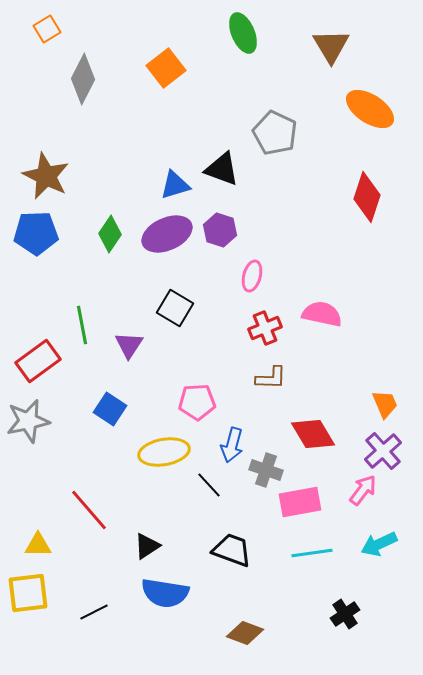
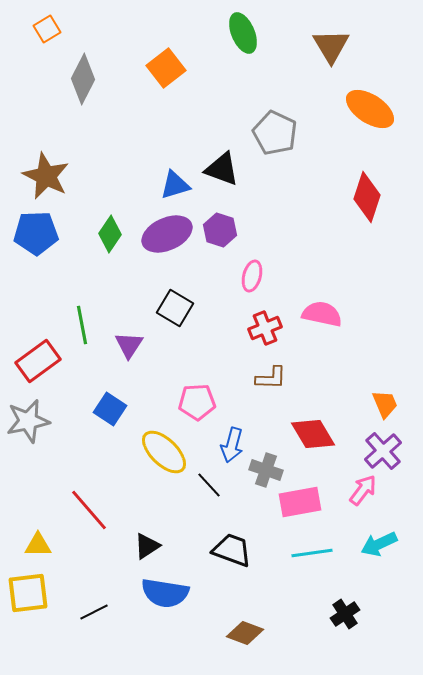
yellow ellipse at (164, 452): rotated 54 degrees clockwise
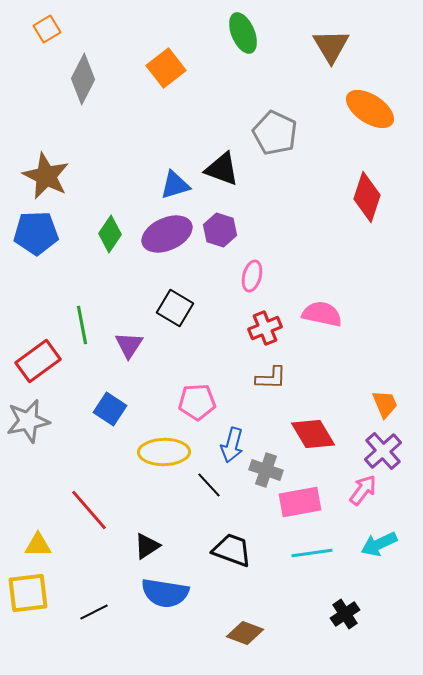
yellow ellipse at (164, 452): rotated 45 degrees counterclockwise
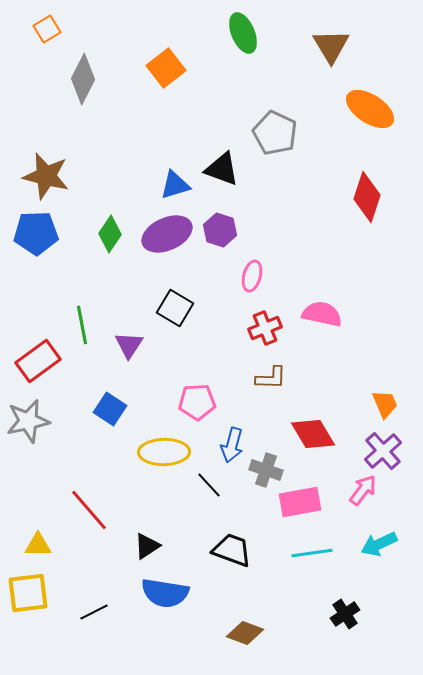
brown star at (46, 176): rotated 12 degrees counterclockwise
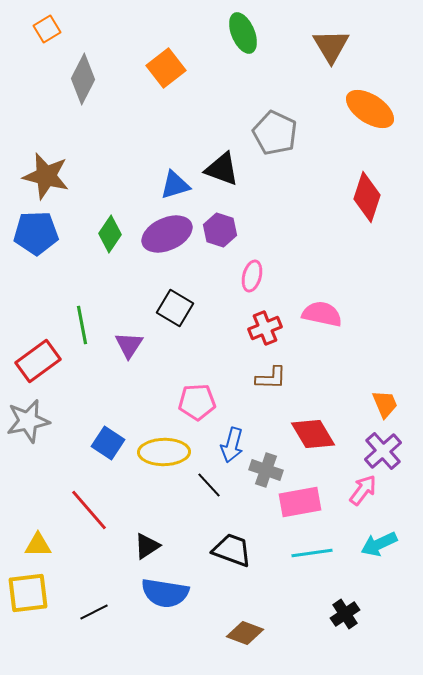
blue square at (110, 409): moved 2 px left, 34 px down
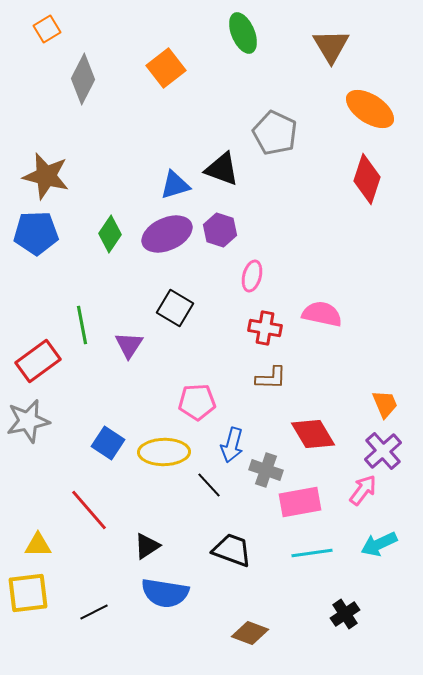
red diamond at (367, 197): moved 18 px up
red cross at (265, 328): rotated 32 degrees clockwise
brown diamond at (245, 633): moved 5 px right
